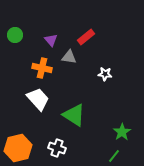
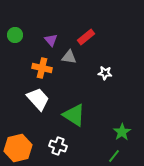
white star: moved 1 px up
white cross: moved 1 px right, 2 px up
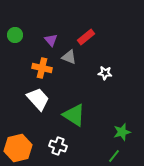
gray triangle: rotated 14 degrees clockwise
green star: rotated 18 degrees clockwise
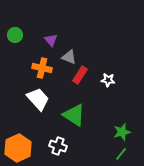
red rectangle: moved 6 px left, 38 px down; rotated 18 degrees counterclockwise
white star: moved 3 px right, 7 px down
orange hexagon: rotated 12 degrees counterclockwise
green line: moved 7 px right, 2 px up
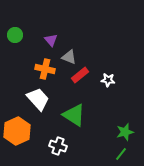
orange cross: moved 3 px right, 1 px down
red rectangle: rotated 18 degrees clockwise
green star: moved 3 px right
orange hexagon: moved 1 px left, 17 px up
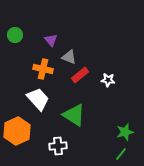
orange cross: moved 2 px left
white cross: rotated 24 degrees counterclockwise
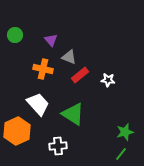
white trapezoid: moved 5 px down
green triangle: moved 1 px left, 1 px up
